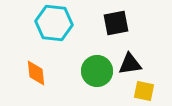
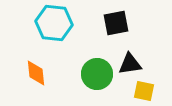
green circle: moved 3 px down
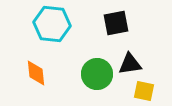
cyan hexagon: moved 2 px left, 1 px down
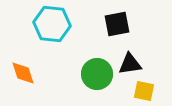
black square: moved 1 px right, 1 px down
orange diamond: moved 13 px left; rotated 12 degrees counterclockwise
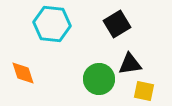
black square: rotated 20 degrees counterclockwise
green circle: moved 2 px right, 5 px down
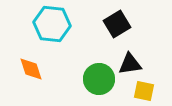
orange diamond: moved 8 px right, 4 px up
